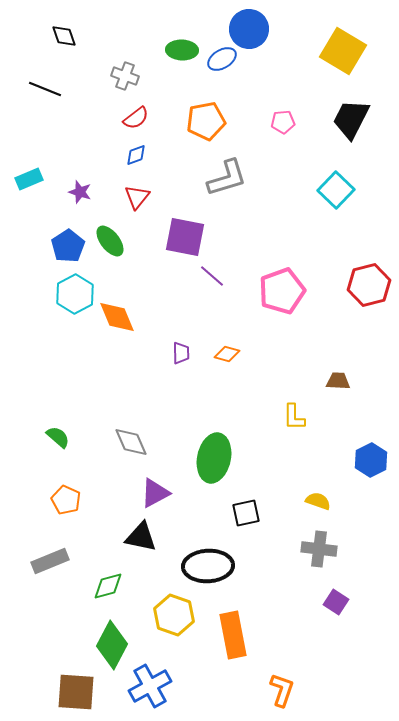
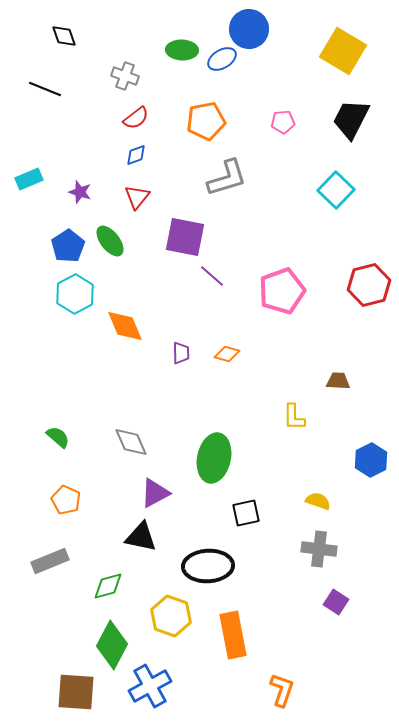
orange diamond at (117, 317): moved 8 px right, 9 px down
yellow hexagon at (174, 615): moved 3 px left, 1 px down
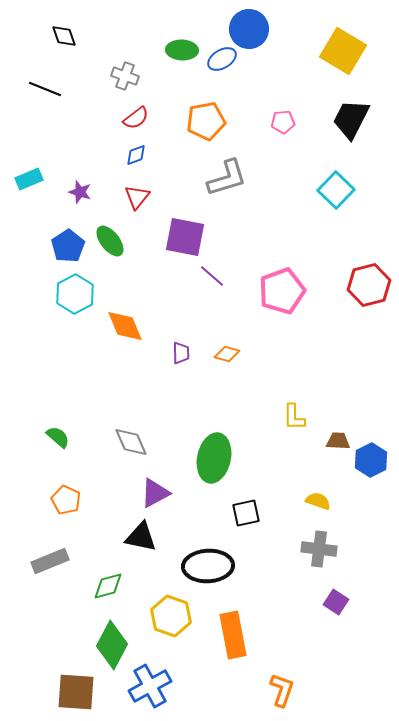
brown trapezoid at (338, 381): moved 60 px down
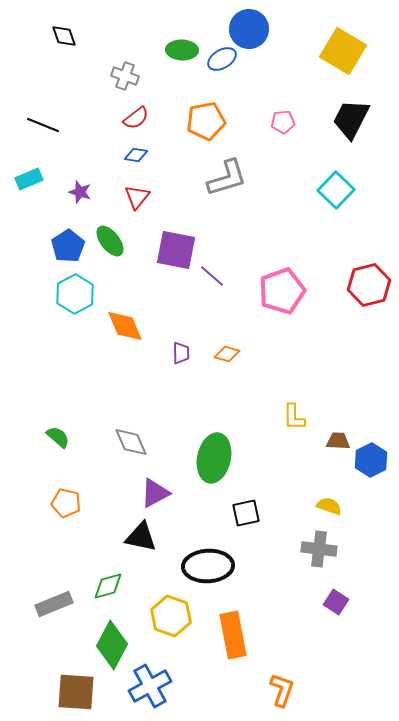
black line at (45, 89): moved 2 px left, 36 px down
blue diamond at (136, 155): rotated 30 degrees clockwise
purple square at (185, 237): moved 9 px left, 13 px down
orange pentagon at (66, 500): moved 3 px down; rotated 12 degrees counterclockwise
yellow semicircle at (318, 501): moved 11 px right, 5 px down
gray rectangle at (50, 561): moved 4 px right, 43 px down
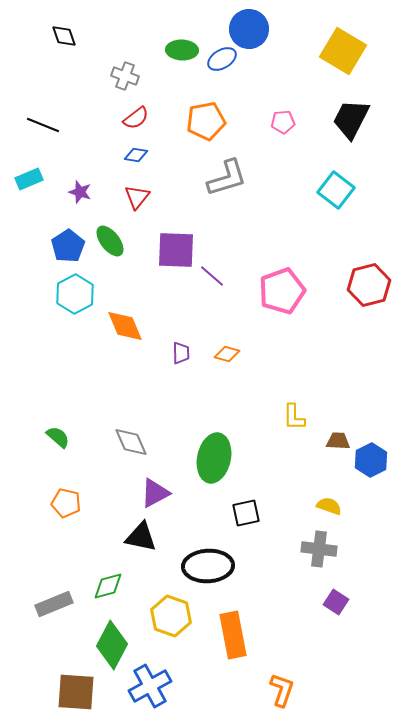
cyan square at (336, 190): rotated 6 degrees counterclockwise
purple square at (176, 250): rotated 9 degrees counterclockwise
